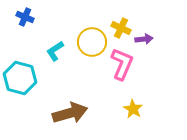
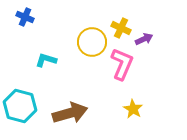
purple arrow: rotated 18 degrees counterclockwise
cyan L-shape: moved 9 px left, 9 px down; rotated 50 degrees clockwise
cyan hexagon: moved 28 px down
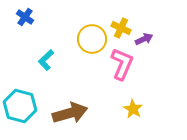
blue cross: rotated 12 degrees clockwise
yellow circle: moved 3 px up
cyan L-shape: rotated 60 degrees counterclockwise
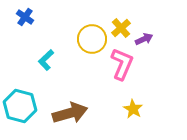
yellow cross: rotated 24 degrees clockwise
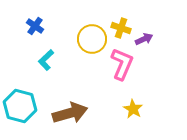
blue cross: moved 10 px right, 9 px down
yellow cross: rotated 30 degrees counterclockwise
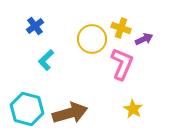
blue cross: rotated 18 degrees clockwise
cyan hexagon: moved 7 px right, 3 px down
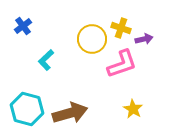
blue cross: moved 12 px left
purple arrow: rotated 12 degrees clockwise
pink L-shape: rotated 48 degrees clockwise
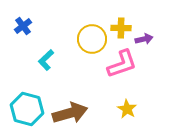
yellow cross: rotated 18 degrees counterclockwise
yellow star: moved 6 px left
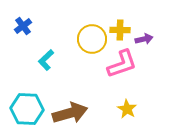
yellow cross: moved 1 px left, 2 px down
cyan hexagon: rotated 12 degrees counterclockwise
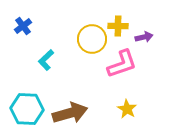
yellow cross: moved 2 px left, 4 px up
purple arrow: moved 2 px up
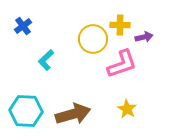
yellow cross: moved 2 px right, 1 px up
yellow circle: moved 1 px right
cyan hexagon: moved 1 px left, 2 px down
brown arrow: moved 3 px right, 1 px down
